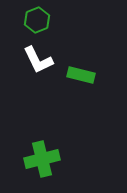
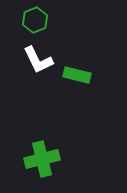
green hexagon: moved 2 px left
green rectangle: moved 4 px left
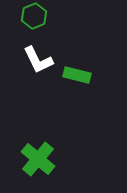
green hexagon: moved 1 px left, 4 px up
green cross: moved 4 px left; rotated 36 degrees counterclockwise
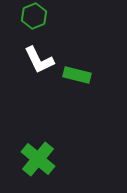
white L-shape: moved 1 px right
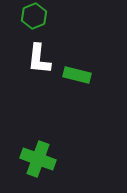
white L-shape: moved 1 px up; rotated 32 degrees clockwise
green cross: rotated 20 degrees counterclockwise
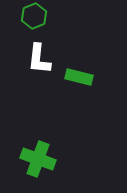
green rectangle: moved 2 px right, 2 px down
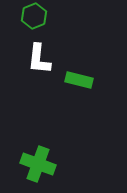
green rectangle: moved 3 px down
green cross: moved 5 px down
